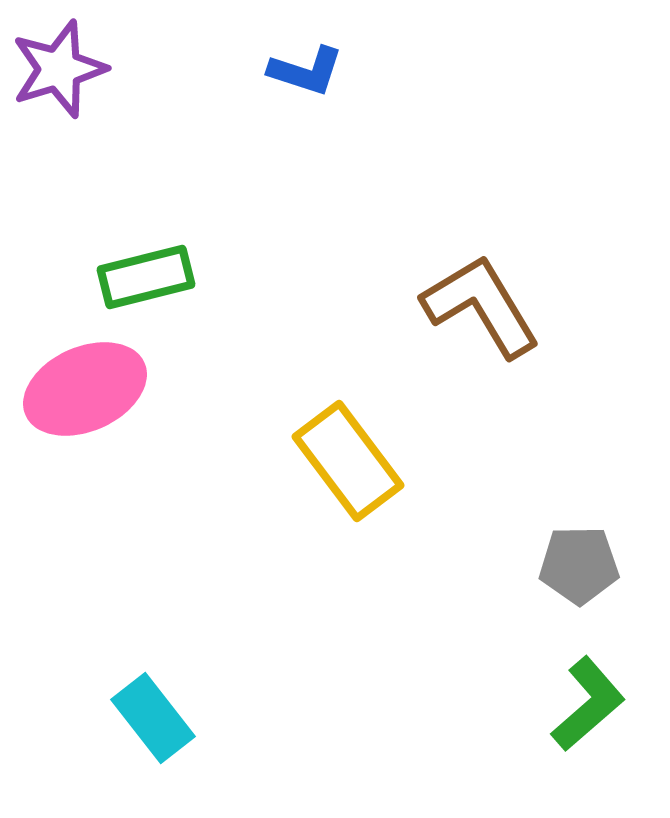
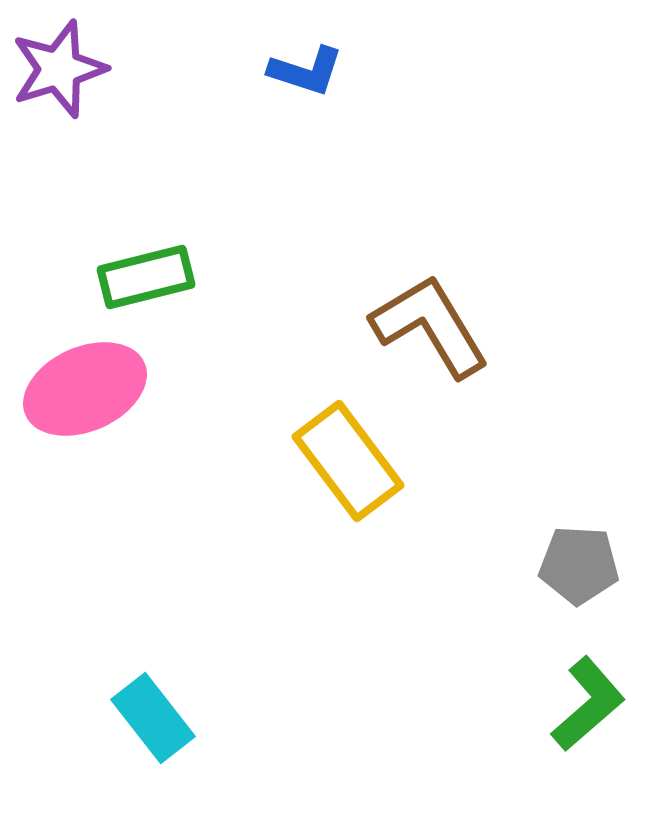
brown L-shape: moved 51 px left, 20 px down
gray pentagon: rotated 4 degrees clockwise
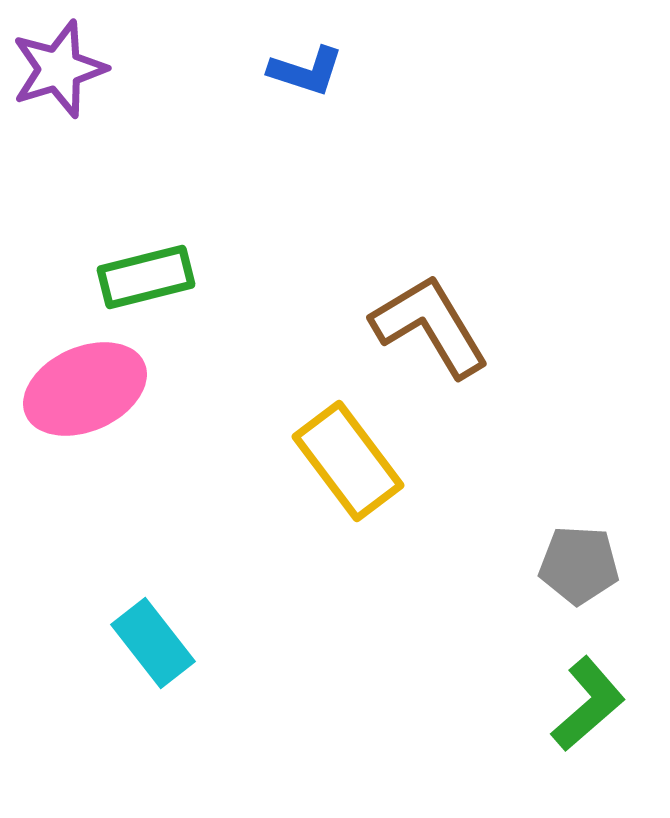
cyan rectangle: moved 75 px up
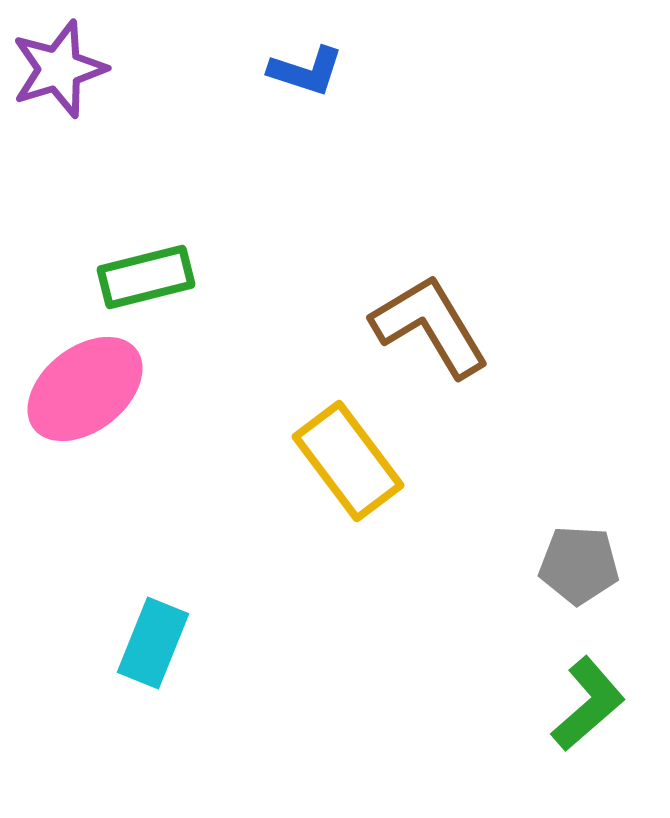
pink ellipse: rotated 14 degrees counterclockwise
cyan rectangle: rotated 60 degrees clockwise
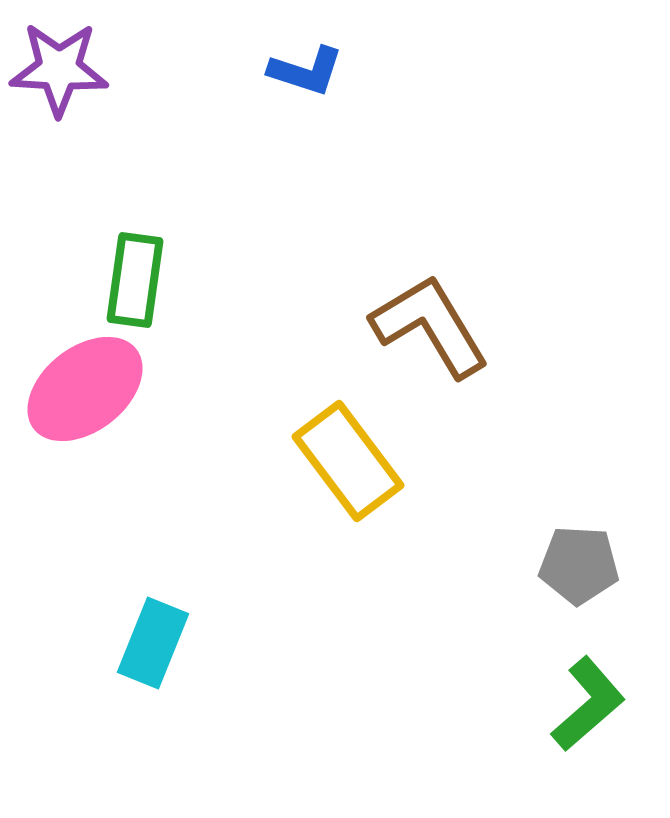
purple star: rotated 20 degrees clockwise
green rectangle: moved 11 px left, 3 px down; rotated 68 degrees counterclockwise
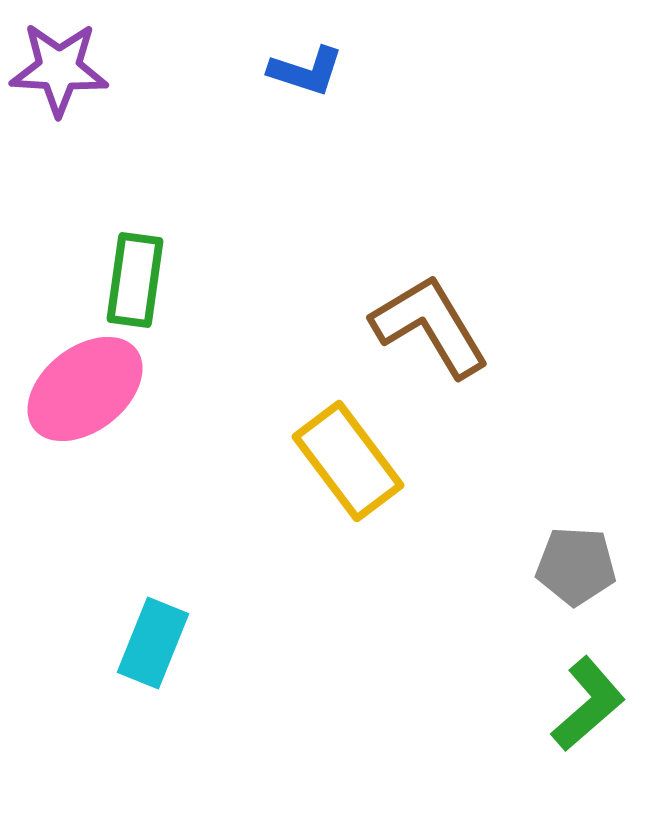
gray pentagon: moved 3 px left, 1 px down
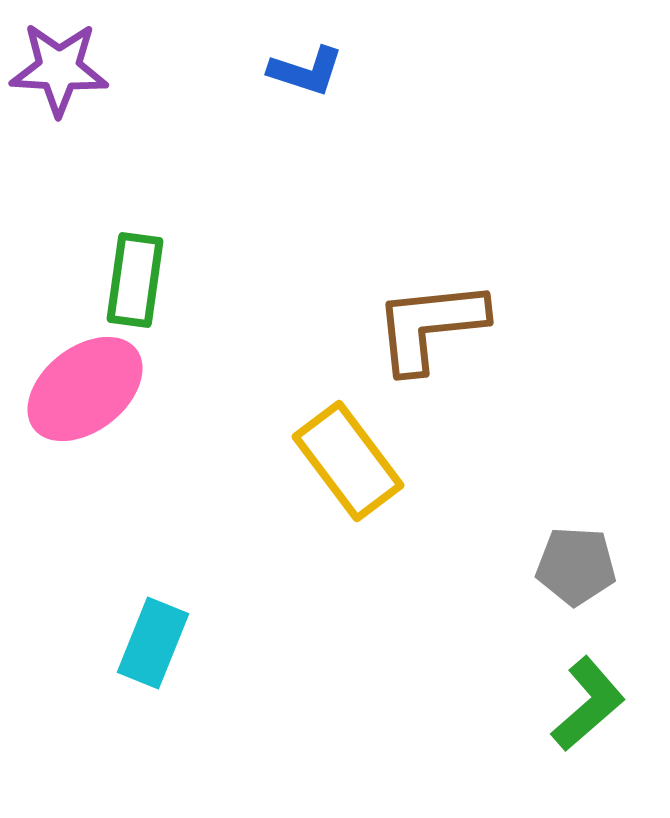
brown L-shape: rotated 65 degrees counterclockwise
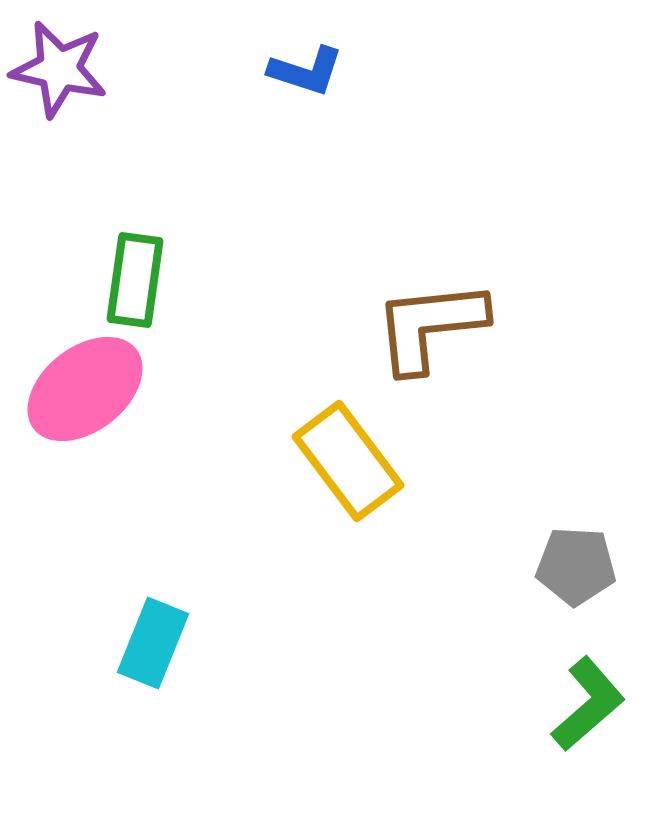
purple star: rotated 10 degrees clockwise
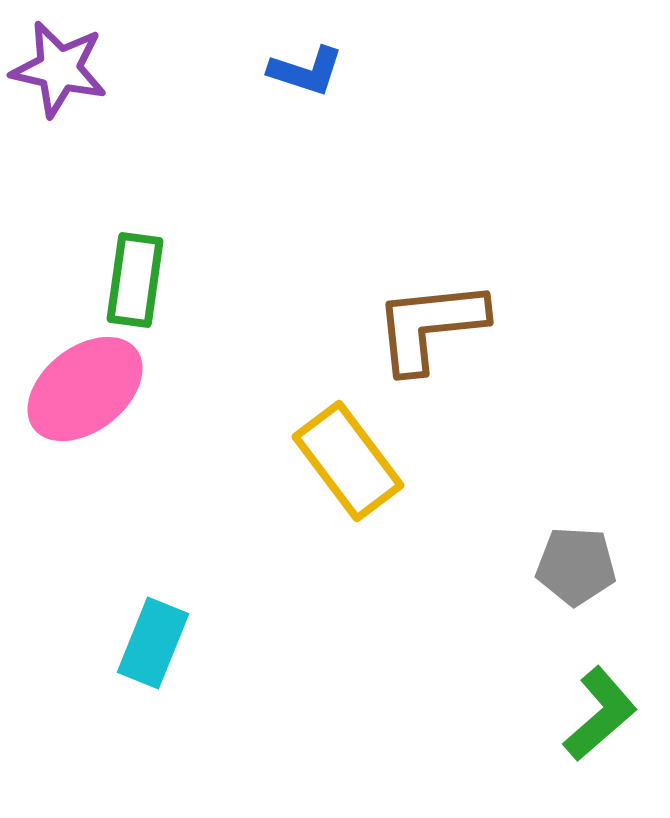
green L-shape: moved 12 px right, 10 px down
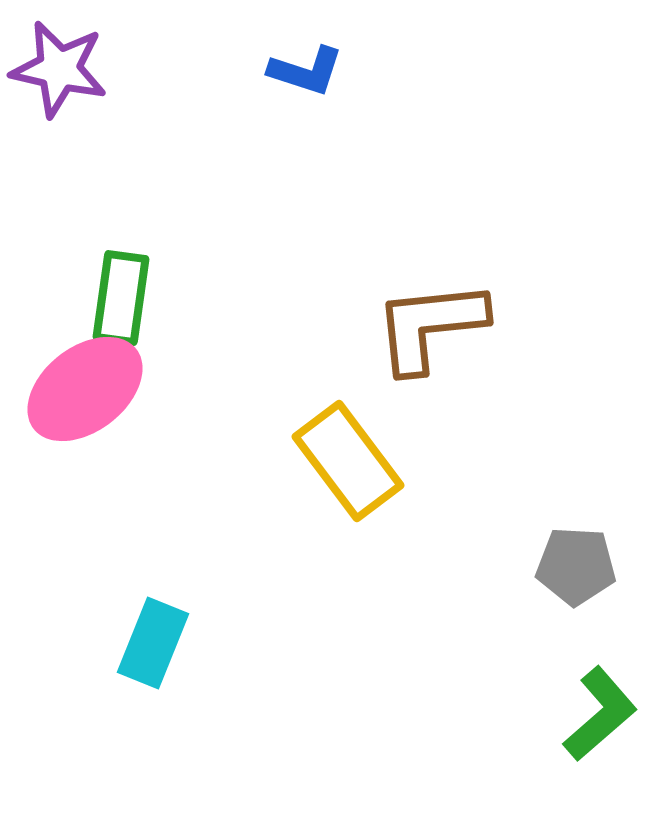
green rectangle: moved 14 px left, 18 px down
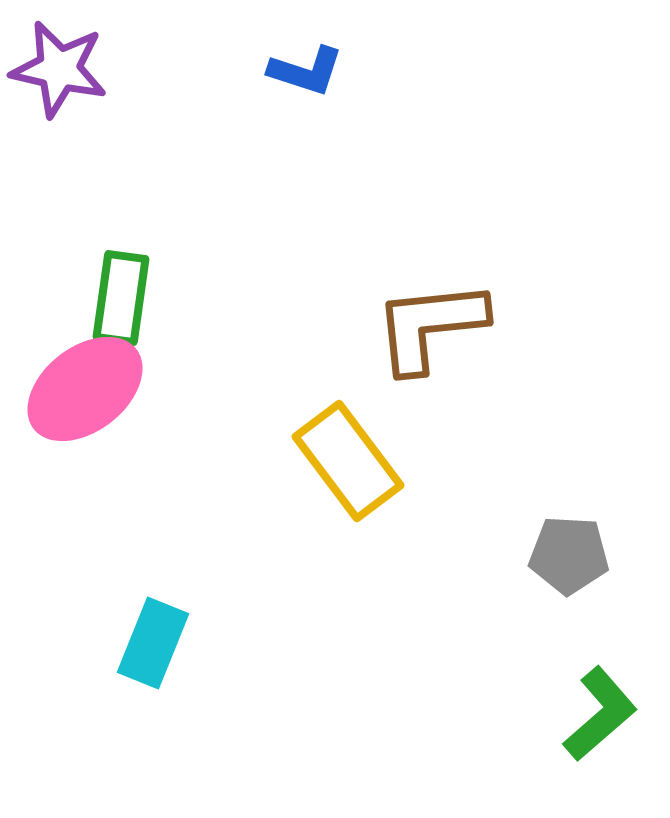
gray pentagon: moved 7 px left, 11 px up
